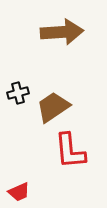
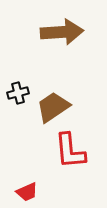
red trapezoid: moved 8 px right
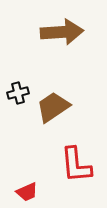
red L-shape: moved 6 px right, 14 px down
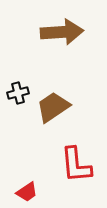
red trapezoid: rotated 10 degrees counterclockwise
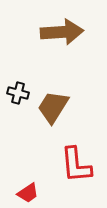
black cross: rotated 30 degrees clockwise
brown trapezoid: rotated 24 degrees counterclockwise
red trapezoid: moved 1 px right, 1 px down
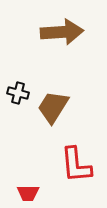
red trapezoid: rotated 35 degrees clockwise
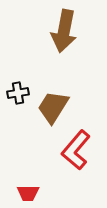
brown arrow: moved 2 px right, 1 px up; rotated 105 degrees clockwise
black cross: rotated 25 degrees counterclockwise
red L-shape: moved 15 px up; rotated 45 degrees clockwise
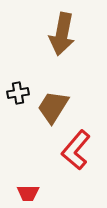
brown arrow: moved 2 px left, 3 px down
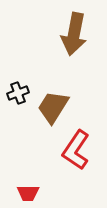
brown arrow: moved 12 px right
black cross: rotated 10 degrees counterclockwise
red L-shape: rotated 6 degrees counterclockwise
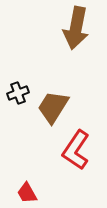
brown arrow: moved 2 px right, 6 px up
red trapezoid: moved 1 px left; rotated 60 degrees clockwise
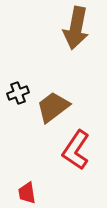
brown trapezoid: rotated 21 degrees clockwise
red trapezoid: rotated 20 degrees clockwise
